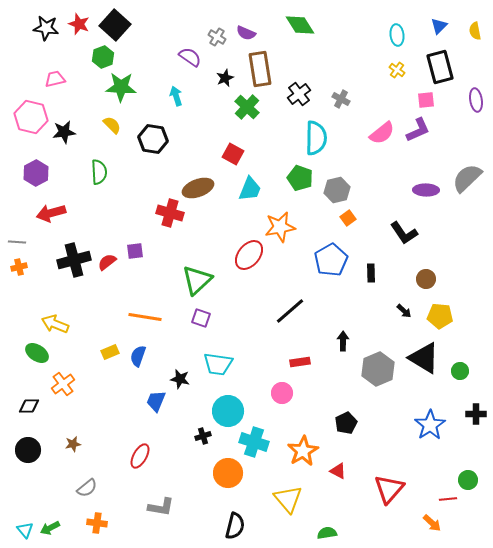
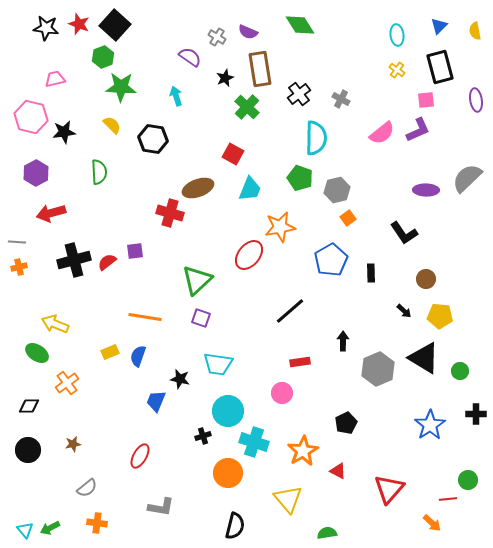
purple semicircle at (246, 33): moved 2 px right, 1 px up
orange cross at (63, 384): moved 4 px right, 1 px up
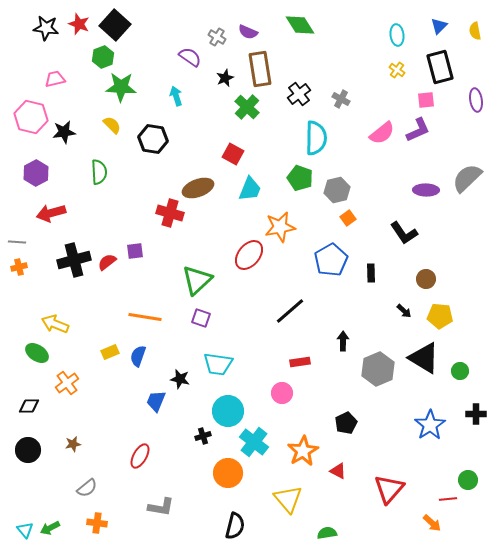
cyan cross at (254, 442): rotated 20 degrees clockwise
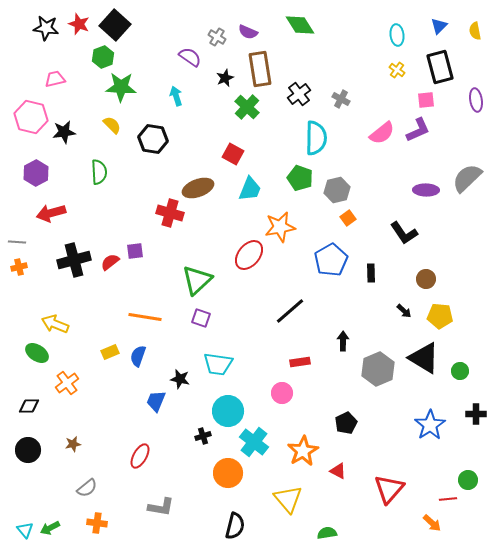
red semicircle at (107, 262): moved 3 px right
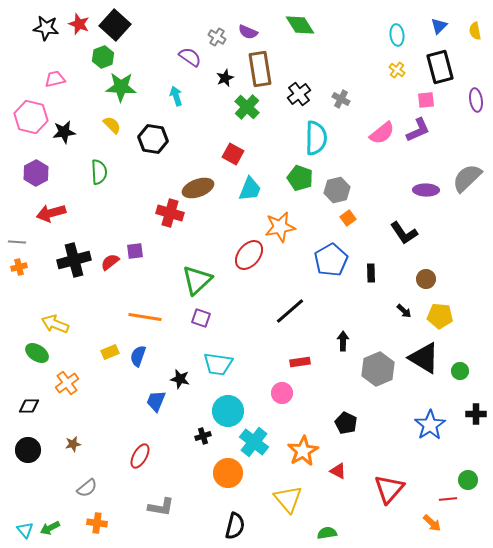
black pentagon at (346, 423): rotated 20 degrees counterclockwise
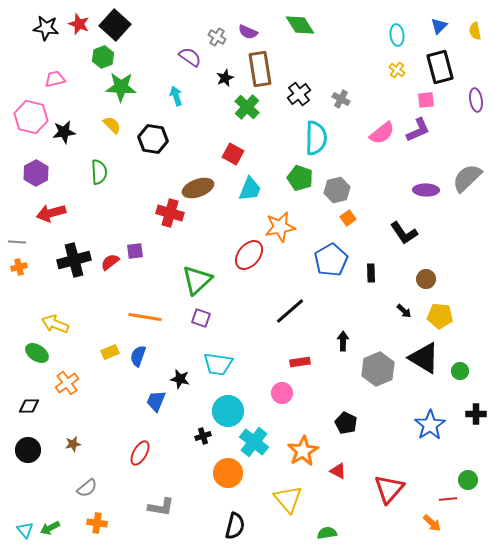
red ellipse at (140, 456): moved 3 px up
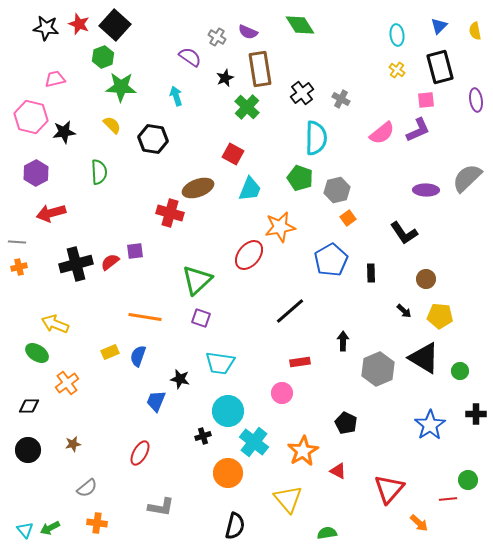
black cross at (299, 94): moved 3 px right, 1 px up
black cross at (74, 260): moved 2 px right, 4 px down
cyan trapezoid at (218, 364): moved 2 px right, 1 px up
orange arrow at (432, 523): moved 13 px left
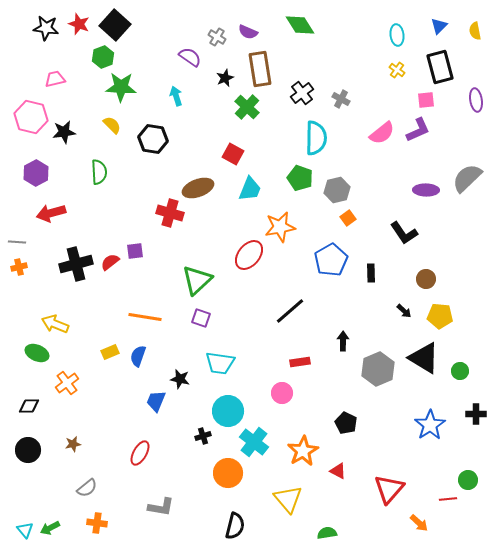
green ellipse at (37, 353): rotated 10 degrees counterclockwise
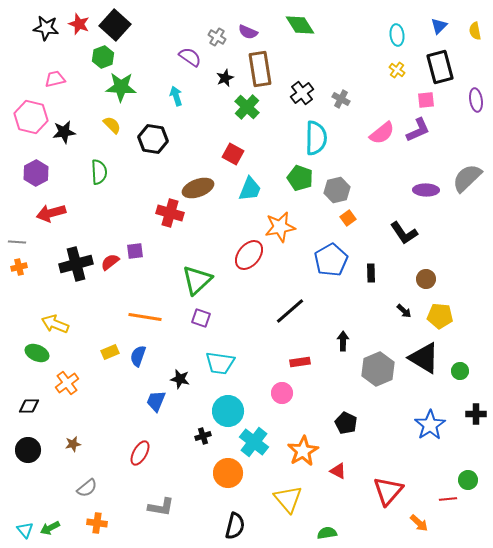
red triangle at (389, 489): moved 1 px left, 2 px down
